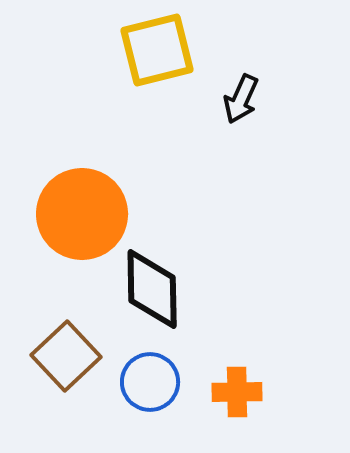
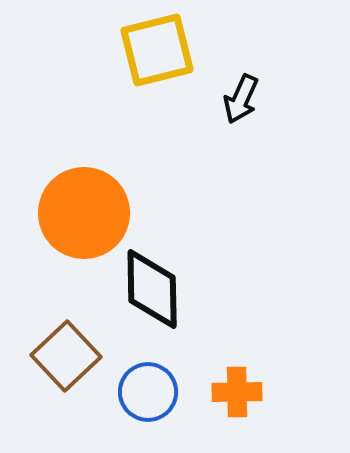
orange circle: moved 2 px right, 1 px up
blue circle: moved 2 px left, 10 px down
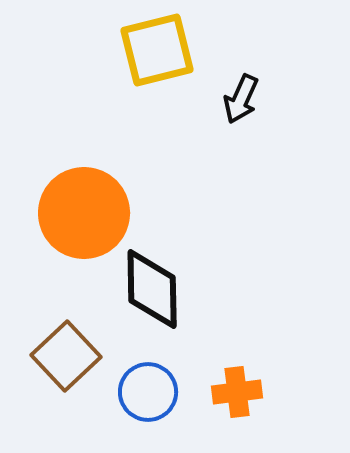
orange cross: rotated 6 degrees counterclockwise
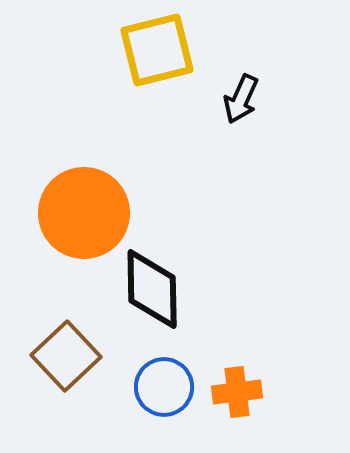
blue circle: moved 16 px right, 5 px up
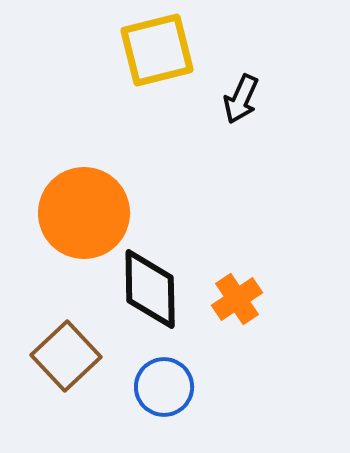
black diamond: moved 2 px left
orange cross: moved 93 px up; rotated 27 degrees counterclockwise
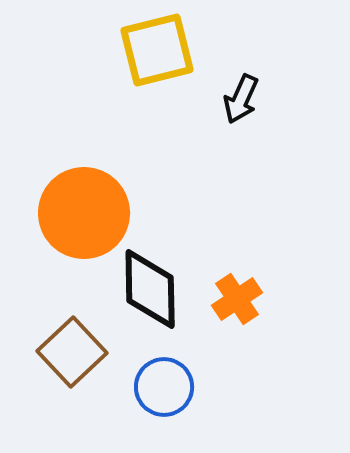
brown square: moved 6 px right, 4 px up
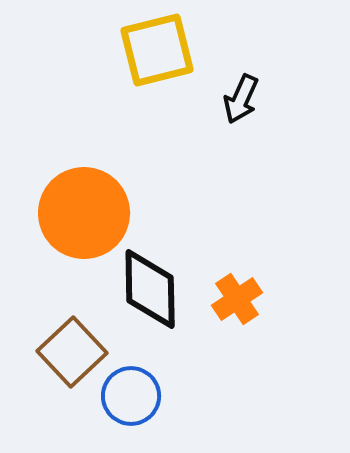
blue circle: moved 33 px left, 9 px down
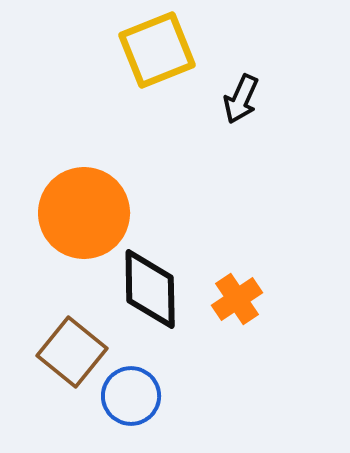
yellow square: rotated 8 degrees counterclockwise
brown square: rotated 8 degrees counterclockwise
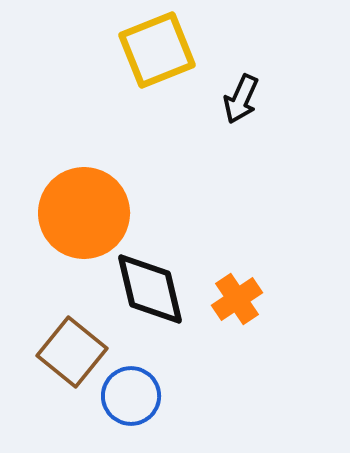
black diamond: rotated 12 degrees counterclockwise
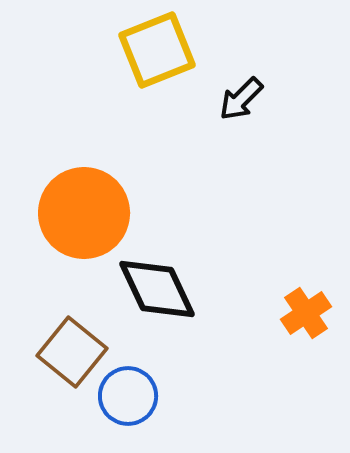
black arrow: rotated 21 degrees clockwise
black diamond: moved 7 px right; rotated 12 degrees counterclockwise
orange cross: moved 69 px right, 14 px down
blue circle: moved 3 px left
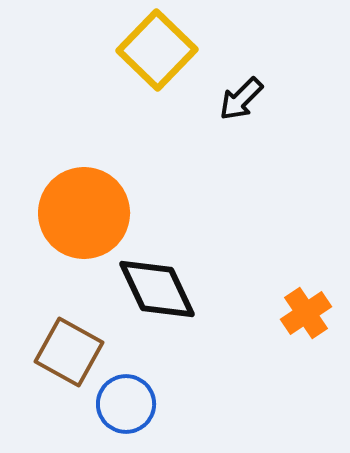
yellow square: rotated 24 degrees counterclockwise
brown square: moved 3 px left; rotated 10 degrees counterclockwise
blue circle: moved 2 px left, 8 px down
